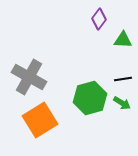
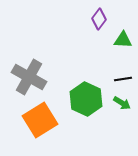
green hexagon: moved 4 px left, 1 px down; rotated 20 degrees counterclockwise
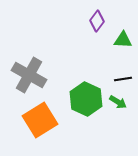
purple diamond: moved 2 px left, 2 px down
gray cross: moved 2 px up
green arrow: moved 4 px left, 1 px up
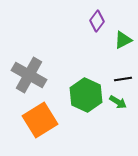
green triangle: rotated 30 degrees counterclockwise
green hexagon: moved 4 px up
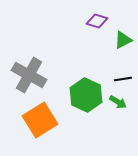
purple diamond: rotated 70 degrees clockwise
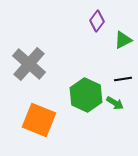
purple diamond: rotated 70 degrees counterclockwise
gray cross: moved 11 px up; rotated 12 degrees clockwise
green arrow: moved 3 px left, 1 px down
orange square: moved 1 px left; rotated 36 degrees counterclockwise
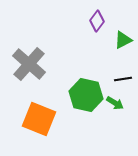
green hexagon: rotated 12 degrees counterclockwise
orange square: moved 1 px up
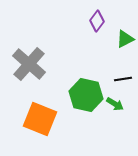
green triangle: moved 2 px right, 1 px up
green arrow: moved 1 px down
orange square: moved 1 px right
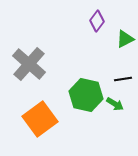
orange square: rotated 32 degrees clockwise
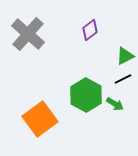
purple diamond: moved 7 px left, 9 px down; rotated 15 degrees clockwise
green triangle: moved 17 px down
gray cross: moved 1 px left, 30 px up
black line: rotated 18 degrees counterclockwise
green hexagon: rotated 16 degrees clockwise
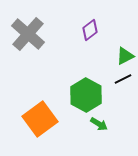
green arrow: moved 16 px left, 20 px down
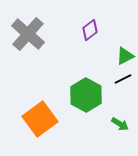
green arrow: moved 21 px right
